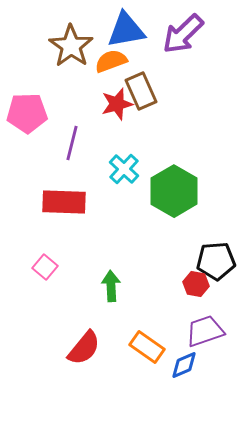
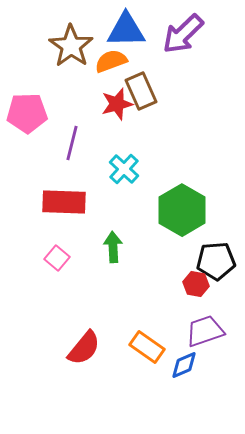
blue triangle: rotated 9 degrees clockwise
green hexagon: moved 8 px right, 19 px down
pink square: moved 12 px right, 9 px up
green arrow: moved 2 px right, 39 px up
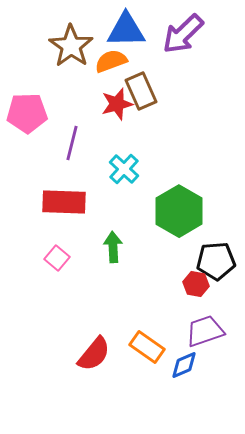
green hexagon: moved 3 px left, 1 px down
red semicircle: moved 10 px right, 6 px down
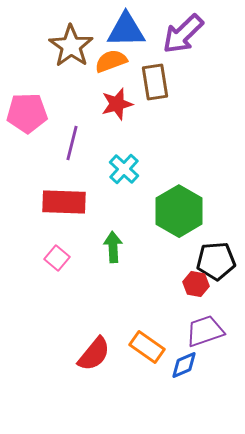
brown rectangle: moved 14 px right, 9 px up; rotated 15 degrees clockwise
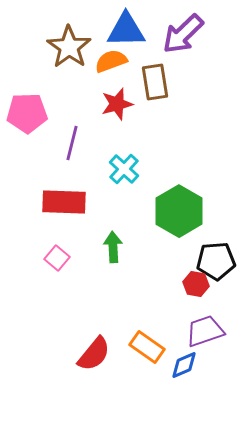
brown star: moved 2 px left, 1 px down
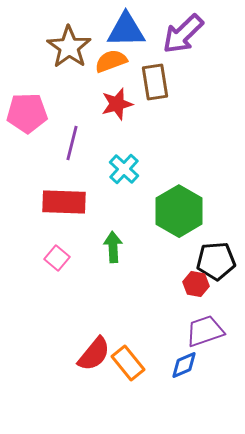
orange rectangle: moved 19 px left, 16 px down; rotated 16 degrees clockwise
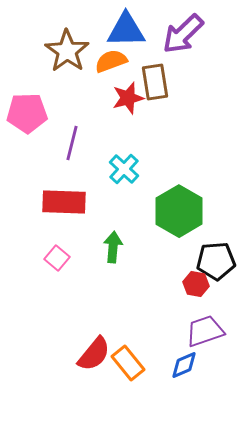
brown star: moved 2 px left, 4 px down
red star: moved 11 px right, 6 px up
green arrow: rotated 8 degrees clockwise
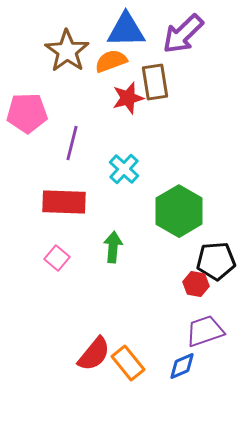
blue diamond: moved 2 px left, 1 px down
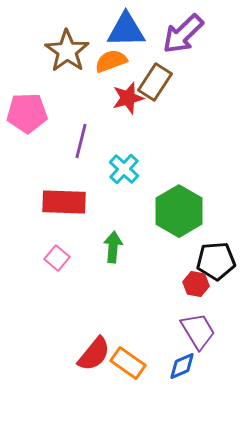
brown rectangle: rotated 42 degrees clockwise
purple line: moved 9 px right, 2 px up
purple trapezoid: moved 7 px left; rotated 78 degrees clockwise
orange rectangle: rotated 16 degrees counterclockwise
